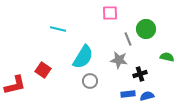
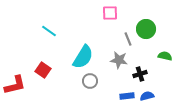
cyan line: moved 9 px left, 2 px down; rotated 21 degrees clockwise
green semicircle: moved 2 px left, 1 px up
blue rectangle: moved 1 px left, 2 px down
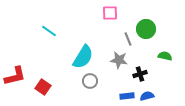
red square: moved 17 px down
red L-shape: moved 9 px up
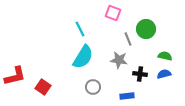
pink square: moved 3 px right; rotated 21 degrees clockwise
cyan line: moved 31 px right, 2 px up; rotated 28 degrees clockwise
black cross: rotated 24 degrees clockwise
gray circle: moved 3 px right, 6 px down
blue semicircle: moved 17 px right, 22 px up
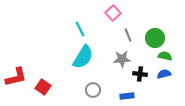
pink square: rotated 28 degrees clockwise
green circle: moved 9 px right, 9 px down
gray line: moved 4 px up
gray star: moved 3 px right, 1 px up; rotated 12 degrees counterclockwise
red L-shape: moved 1 px right, 1 px down
gray circle: moved 3 px down
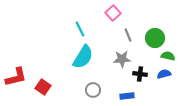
green semicircle: moved 3 px right
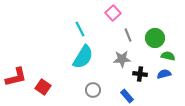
blue rectangle: rotated 56 degrees clockwise
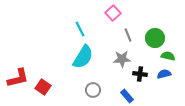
red L-shape: moved 2 px right, 1 px down
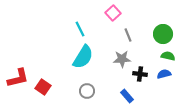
green circle: moved 8 px right, 4 px up
gray circle: moved 6 px left, 1 px down
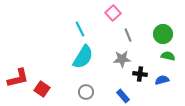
blue semicircle: moved 2 px left, 6 px down
red square: moved 1 px left, 2 px down
gray circle: moved 1 px left, 1 px down
blue rectangle: moved 4 px left
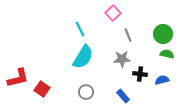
green semicircle: moved 1 px left, 2 px up
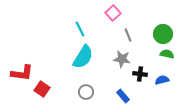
gray star: rotated 12 degrees clockwise
red L-shape: moved 4 px right, 5 px up; rotated 20 degrees clockwise
